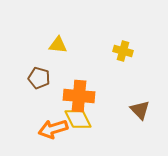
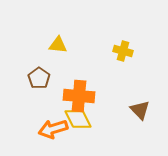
brown pentagon: rotated 20 degrees clockwise
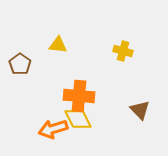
brown pentagon: moved 19 px left, 14 px up
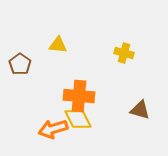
yellow cross: moved 1 px right, 2 px down
brown triangle: rotated 30 degrees counterclockwise
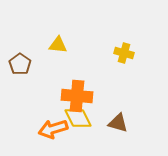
orange cross: moved 2 px left
brown triangle: moved 22 px left, 13 px down
yellow diamond: moved 1 px up
